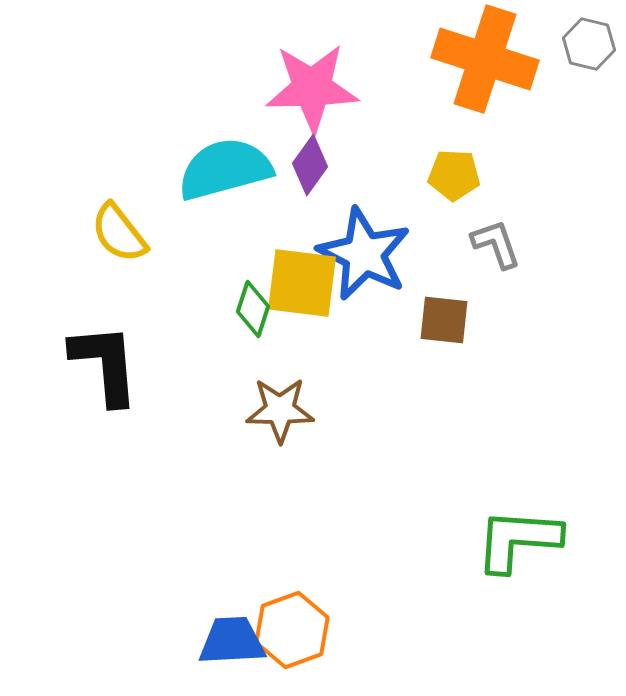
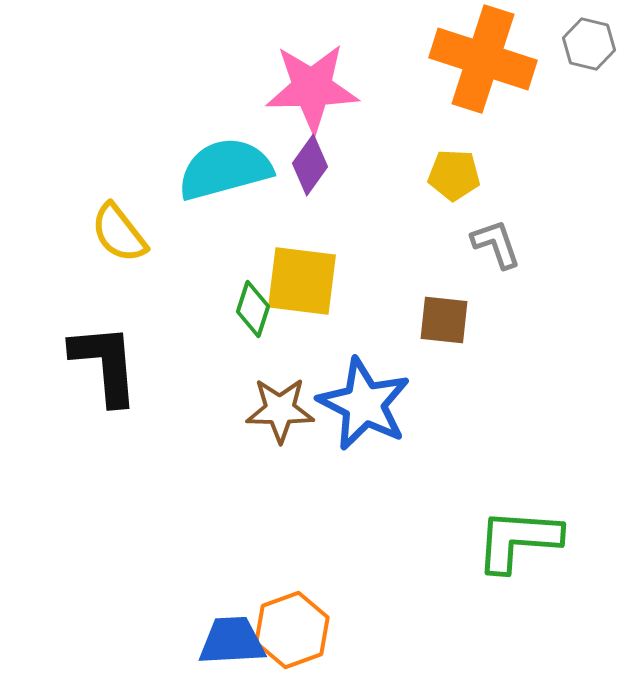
orange cross: moved 2 px left
blue star: moved 150 px down
yellow square: moved 2 px up
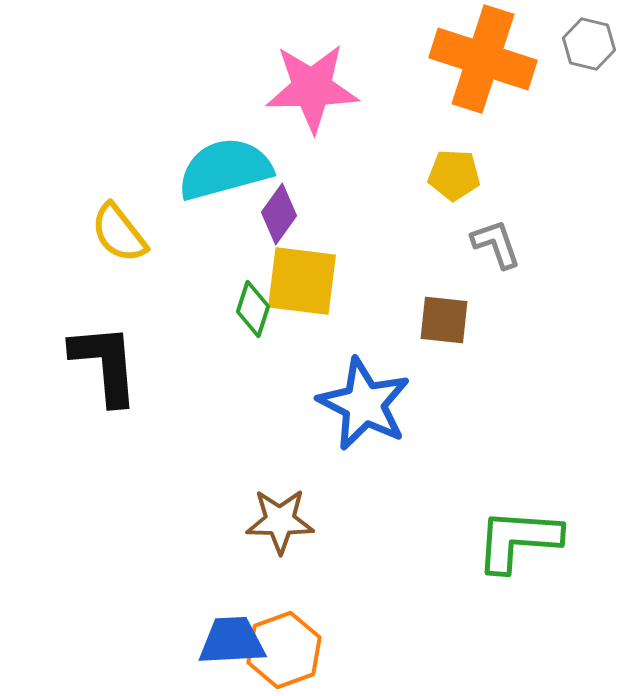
purple diamond: moved 31 px left, 49 px down
brown star: moved 111 px down
orange hexagon: moved 8 px left, 20 px down
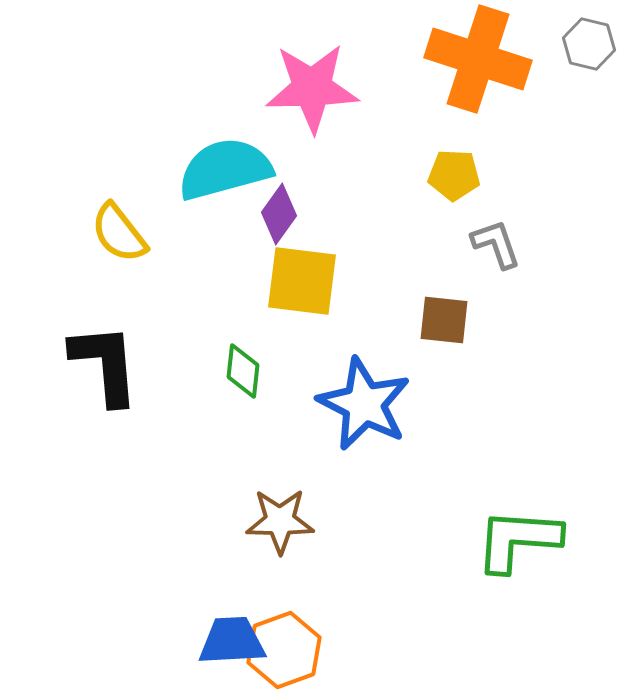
orange cross: moved 5 px left
green diamond: moved 10 px left, 62 px down; rotated 12 degrees counterclockwise
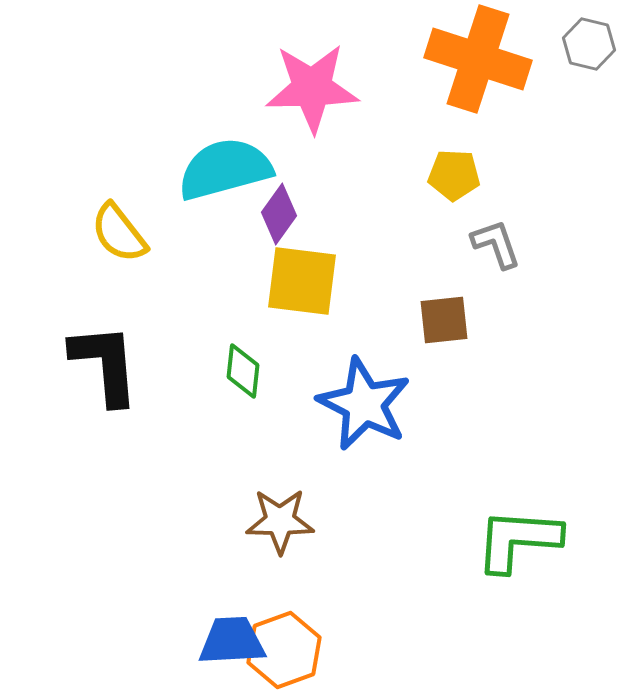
brown square: rotated 12 degrees counterclockwise
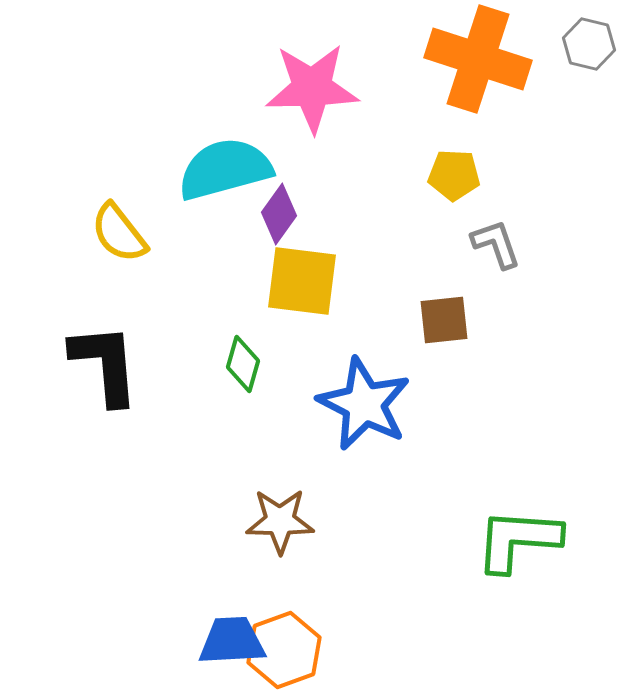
green diamond: moved 7 px up; rotated 10 degrees clockwise
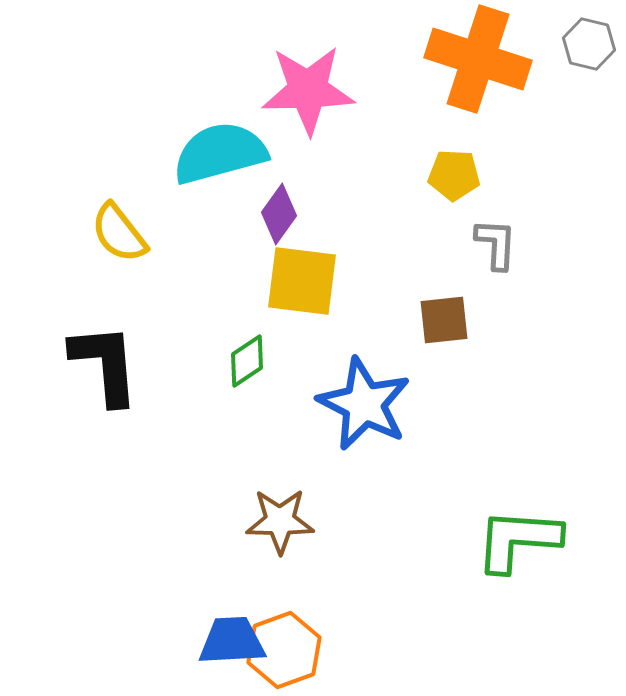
pink star: moved 4 px left, 2 px down
cyan semicircle: moved 5 px left, 16 px up
gray L-shape: rotated 22 degrees clockwise
green diamond: moved 4 px right, 3 px up; rotated 40 degrees clockwise
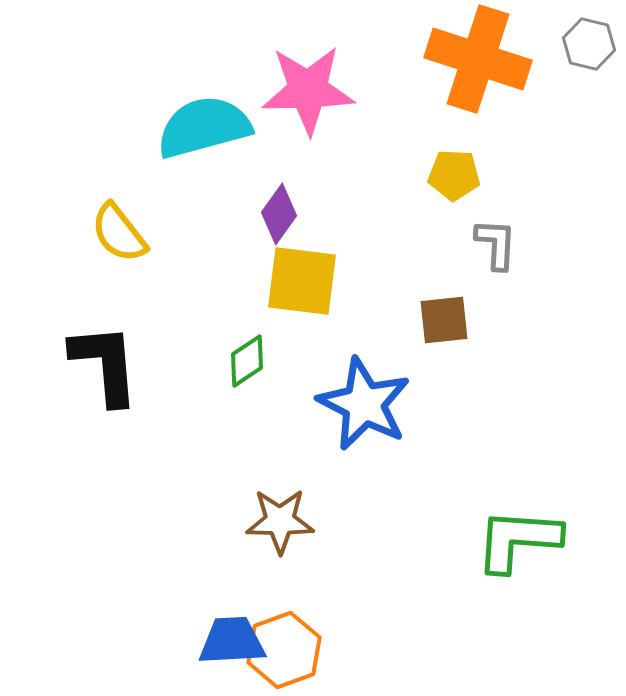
cyan semicircle: moved 16 px left, 26 px up
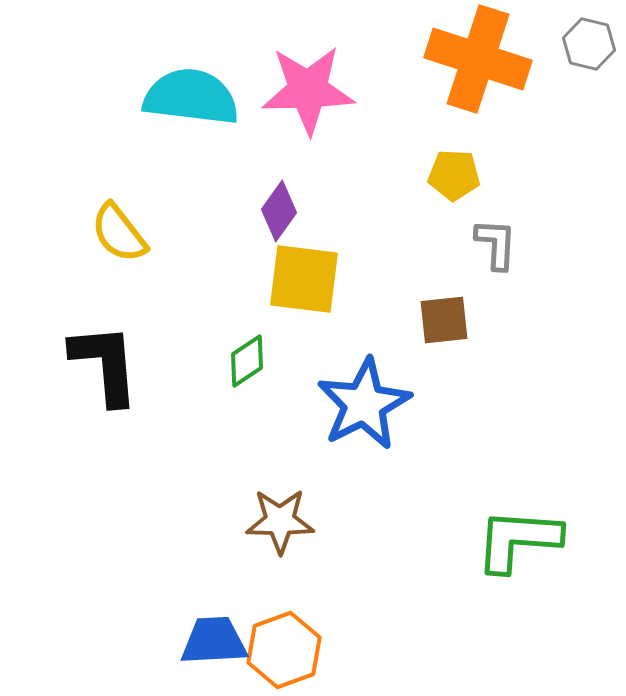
cyan semicircle: moved 13 px left, 30 px up; rotated 22 degrees clockwise
purple diamond: moved 3 px up
yellow square: moved 2 px right, 2 px up
blue star: rotated 18 degrees clockwise
blue trapezoid: moved 18 px left
